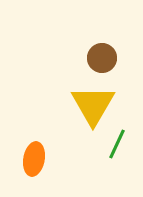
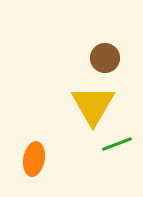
brown circle: moved 3 px right
green line: rotated 44 degrees clockwise
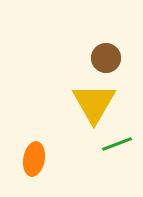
brown circle: moved 1 px right
yellow triangle: moved 1 px right, 2 px up
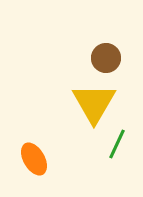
green line: rotated 44 degrees counterclockwise
orange ellipse: rotated 40 degrees counterclockwise
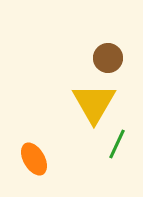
brown circle: moved 2 px right
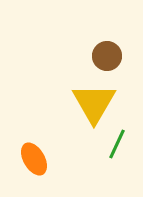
brown circle: moved 1 px left, 2 px up
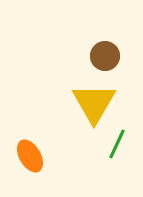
brown circle: moved 2 px left
orange ellipse: moved 4 px left, 3 px up
